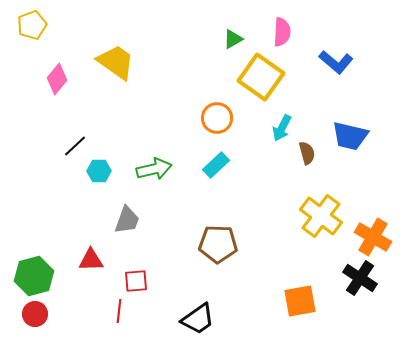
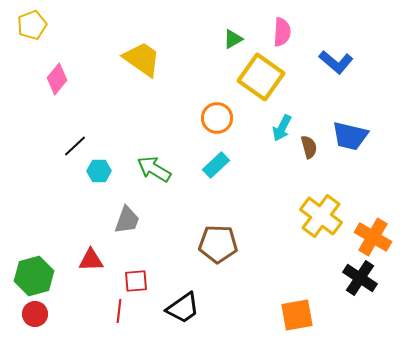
yellow trapezoid: moved 26 px right, 3 px up
brown semicircle: moved 2 px right, 6 px up
green arrow: rotated 136 degrees counterclockwise
orange square: moved 3 px left, 14 px down
black trapezoid: moved 15 px left, 11 px up
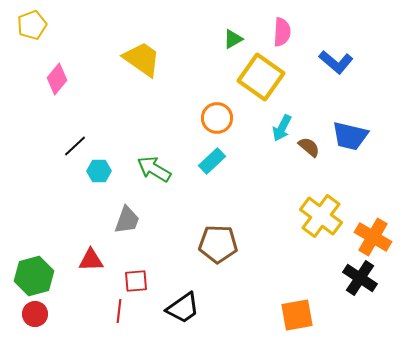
brown semicircle: rotated 35 degrees counterclockwise
cyan rectangle: moved 4 px left, 4 px up
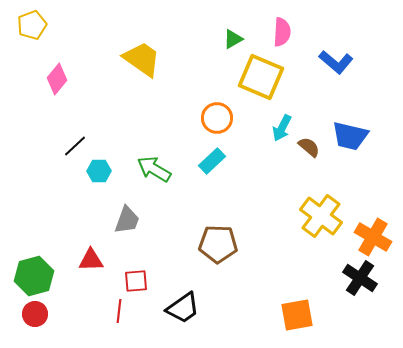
yellow square: rotated 12 degrees counterclockwise
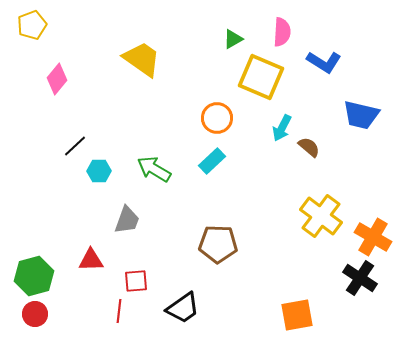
blue L-shape: moved 12 px left; rotated 8 degrees counterclockwise
blue trapezoid: moved 11 px right, 21 px up
